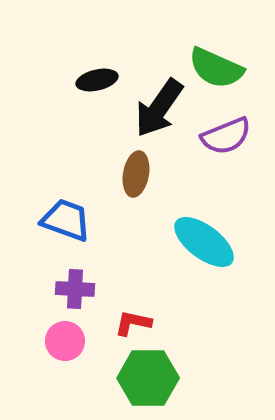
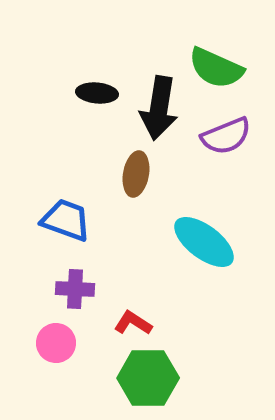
black ellipse: moved 13 px down; rotated 18 degrees clockwise
black arrow: rotated 26 degrees counterclockwise
red L-shape: rotated 21 degrees clockwise
pink circle: moved 9 px left, 2 px down
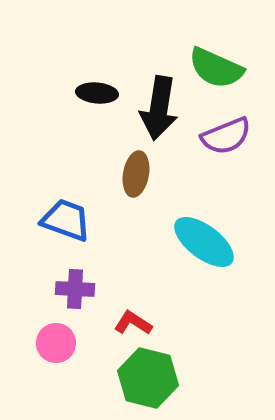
green hexagon: rotated 14 degrees clockwise
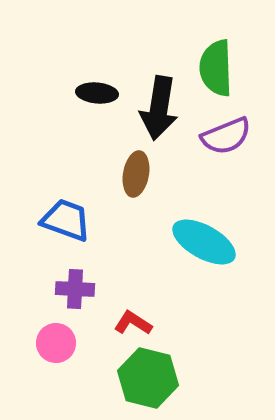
green semicircle: rotated 64 degrees clockwise
cyan ellipse: rotated 8 degrees counterclockwise
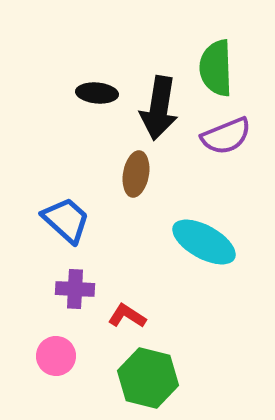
blue trapezoid: rotated 22 degrees clockwise
red L-shape: moved 6 px left, 7 px up
pink circle: moved 13 px down
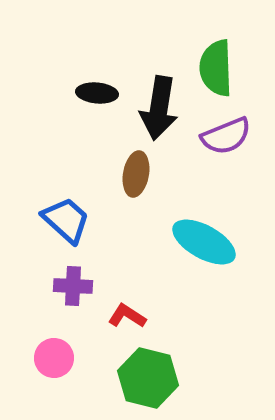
purple cross: moved 2 px left, 3 px up
pink circle: moved 2 px left, 2 px down
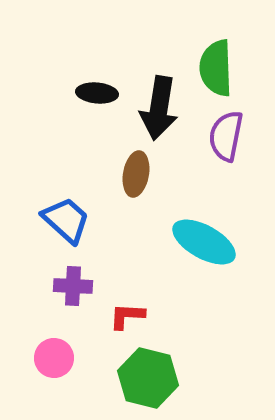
purple semicircle: rotated 123 degrees clockwise
red L-shape: rotated 30 degrees counterclockwise
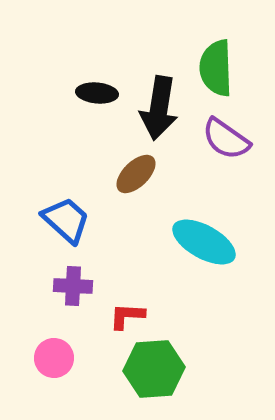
purple semicircle: moved 3 px down; rotated 66 degrees counterclockwise
brown ellipse: rotated 36 degrees clockwise
green hexagon: moved 6 px right, 9 px up; rotated 18 degrees counterclockwise
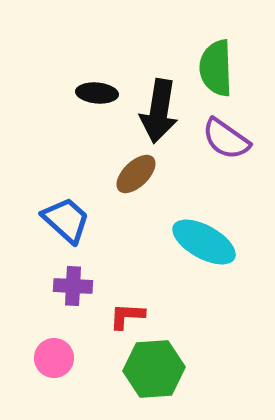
black arrow: moved 3 px down
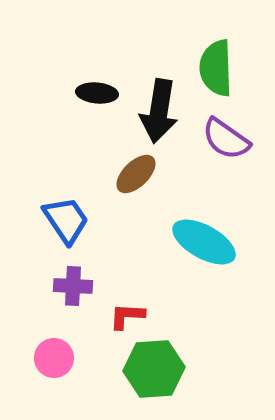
blue trapezoid: rotated 14 degrees clockwise
